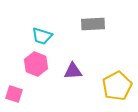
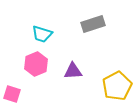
gray rectangle: rotated 15 degrees counterclockwise
cyan trapezoid: moved 2 px up
pink hexagon: rotated 15 degrees clockwise
pink square: moved 2 px left
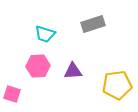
cyan trapezoid: moved 3 px right
pink hexagon: moved 2 px right, 2 px down; rotated 20 degrees clockwise
yellow pentagon: moved 1 px up; rotated 20 degrees clockwise
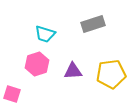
pink hexagon: moved 1 px left, 2 px up; rotated 15 degrees counterclockwise
yellow pentagon: moved 6 px left, 11 px up
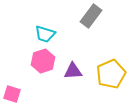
gray rectangle: moved 2 px left, 8 px up; rotated 35 degrees counterclockwise
pink hexagon: moved 6 px right, 3 px up
yellow pentagon: rotated 16 degrees counterclockwise
